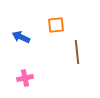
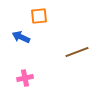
orange square: moved 17 px left, 9 px up
brown line: rotated 75 degrees clockwise
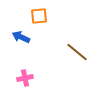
brown line: rotated 60 degrees clockwise
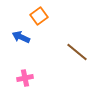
orange square: rotated 30 degrees counterclockwise
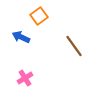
brown line: moved 3 px left, 6 px up; rotated 15 degrees clockwise
pink cross: rotated 21 degrees counterclockwise
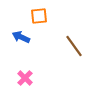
orange square: rotated 30 degrees clockwise
pink cross: rotated 14 degrees counterclockwise
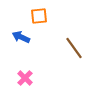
brown line: moved 2 px down
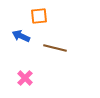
blue arrow: moved 1 px up
brown line: moved 19 px left; rotated 40 degrees counterclockwise
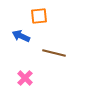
brown line: moved 1 px left, 5 px down
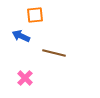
orange square: moved 4 px left, 1 px up
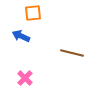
orange square: moved 2 px left, 2 px up
brown line: moved 18 px right
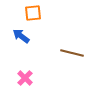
blue arrow: rotated 12 degrees clockwise
